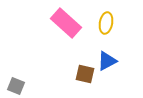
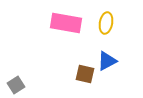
pink rectangle: rotated 32 degrees counterclockwise
gray square: moved 1 px up; rotated 36 degrees clockwise
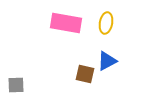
gray square: rotated 30 degrees clockwise
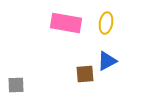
brown square: rotated 18 degrees counterclockwise
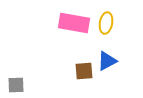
pink rectangle: moved 8 px right
brown square: moved 1 px left, 3 px up
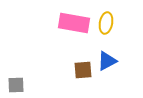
brown square: moved 1 px left, 1 px up
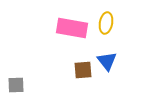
pink rectangle: moved 2 px left, 5 px down
blue triangle: rotated 40 degrees counterclockwise
